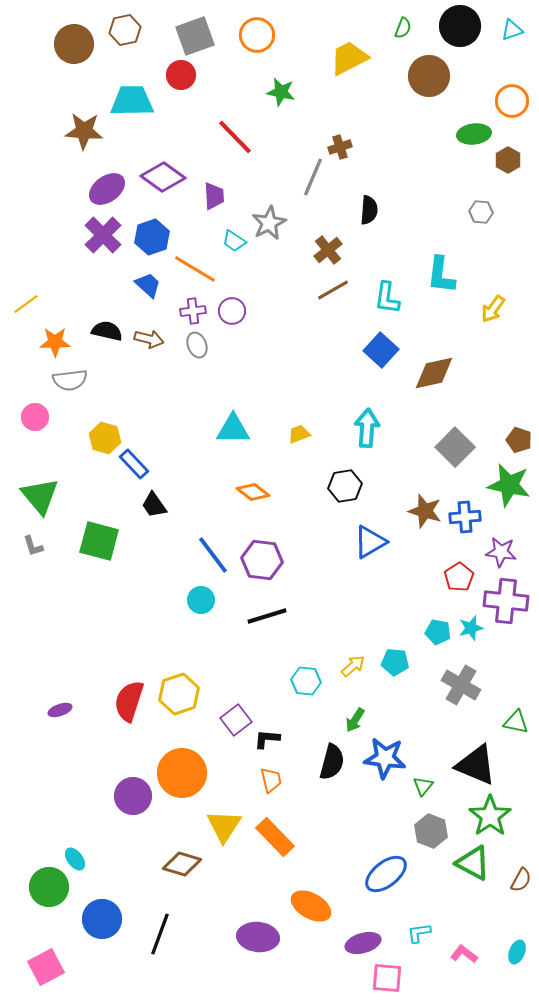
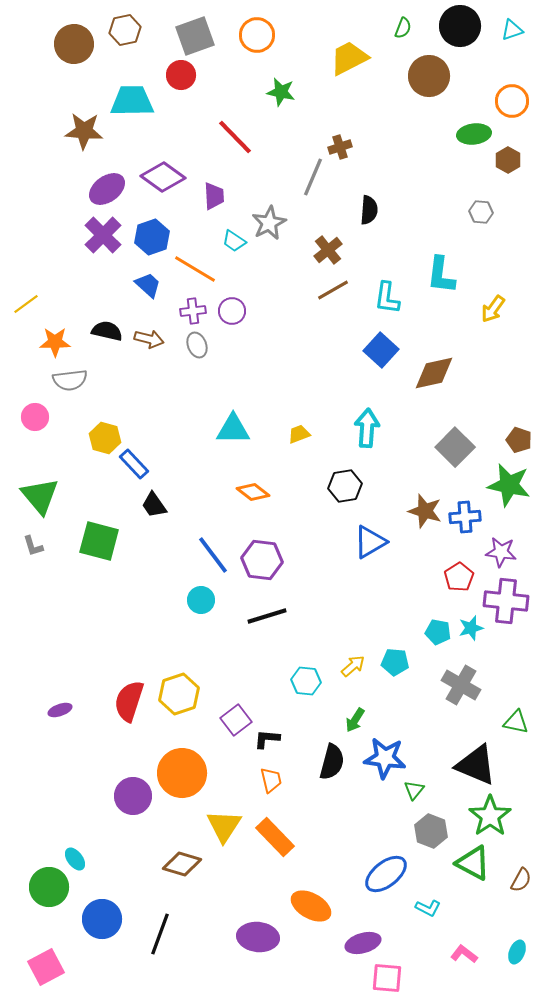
green triangle at (423, 786): moved 9 px left, 4 px down
cyan L-shape at (419, 933): moved 9 px right, 25 px up; rotated 145 degrees counterclockwise
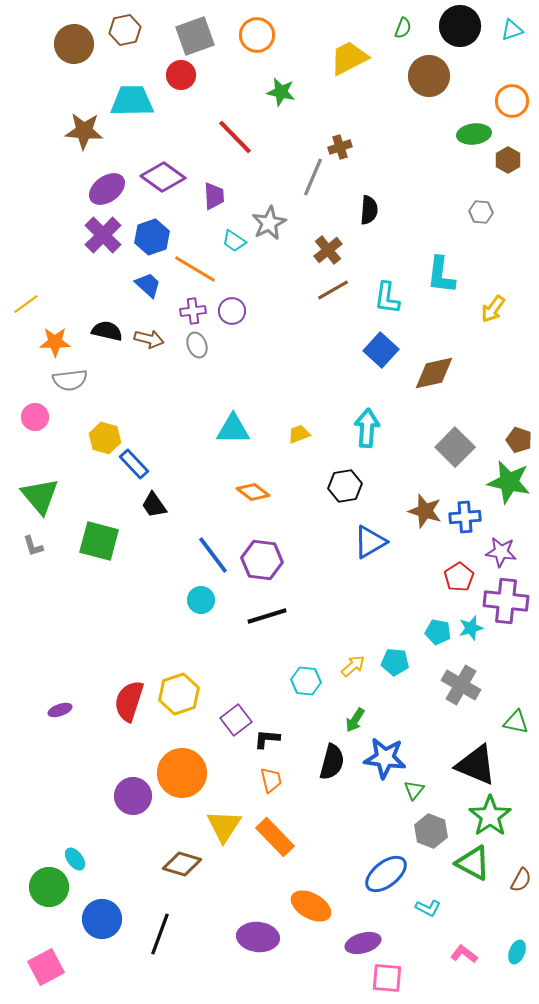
green star at (509, 485): moved 3 px up
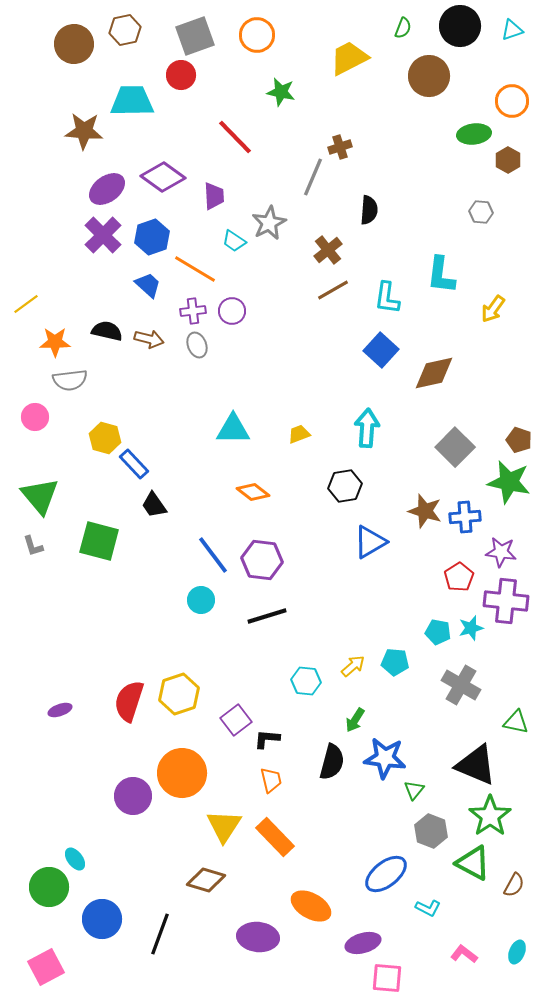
brown diamond at (182, 864): moved 24 px right, 16 px down
brown semicircle at (521, 880): moved 7 px left, 5 px down
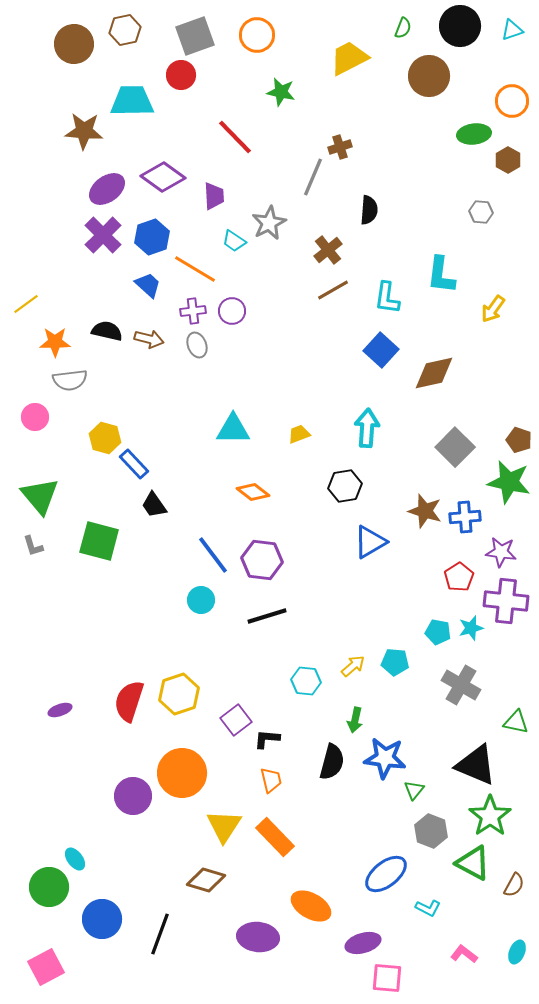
green arrow at (355, 720): rotated 20 degrees counterclockwise
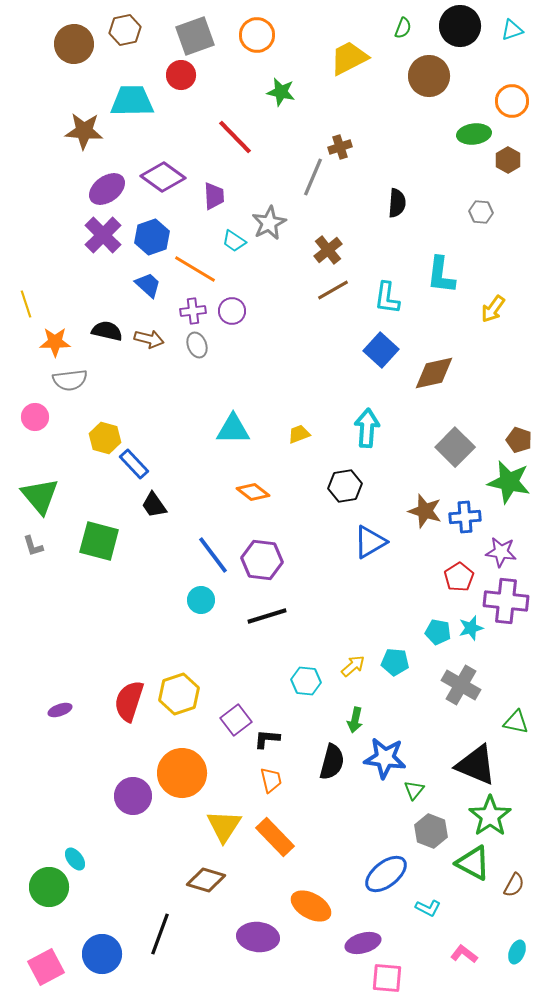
black semicircle at (369, 210): moved 28 px right, 7 px up
yellow line at (26, 304): rotated 72 degrees counterclockwise
blue circle at (102, 919): moved 35 px down
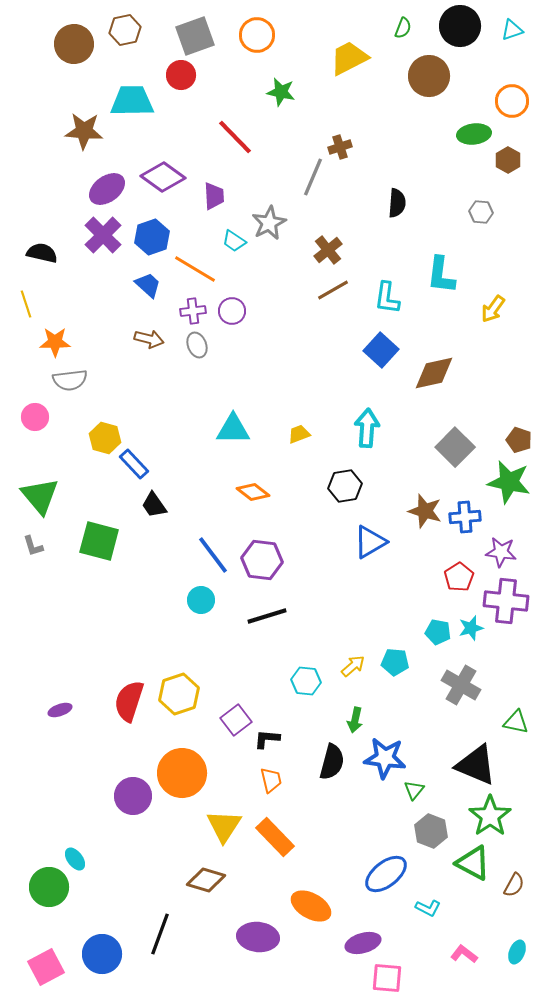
black semicircle at (107, 331): moved 65 px left, 78 px up
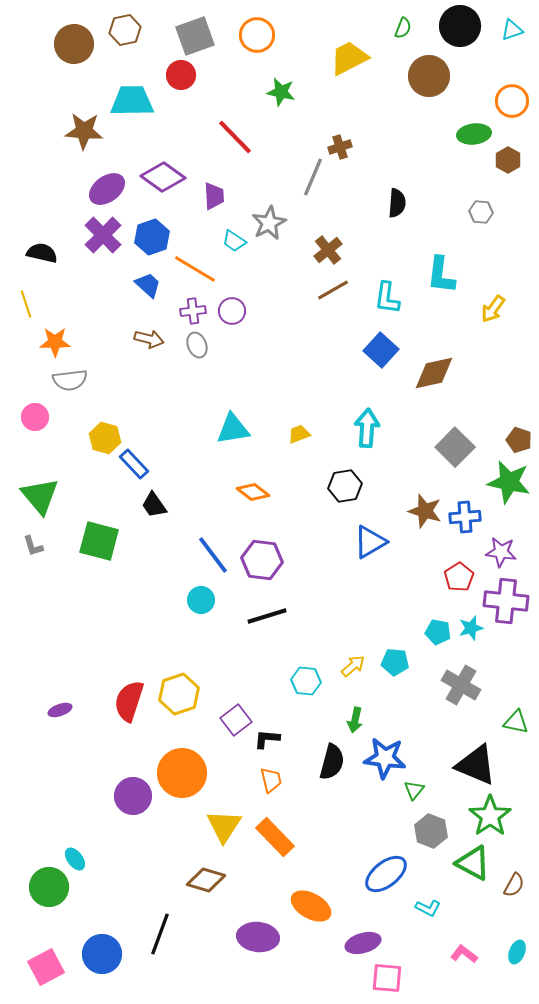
cyan triangle at (233, 429): rotated 9 degrees counterclockwise
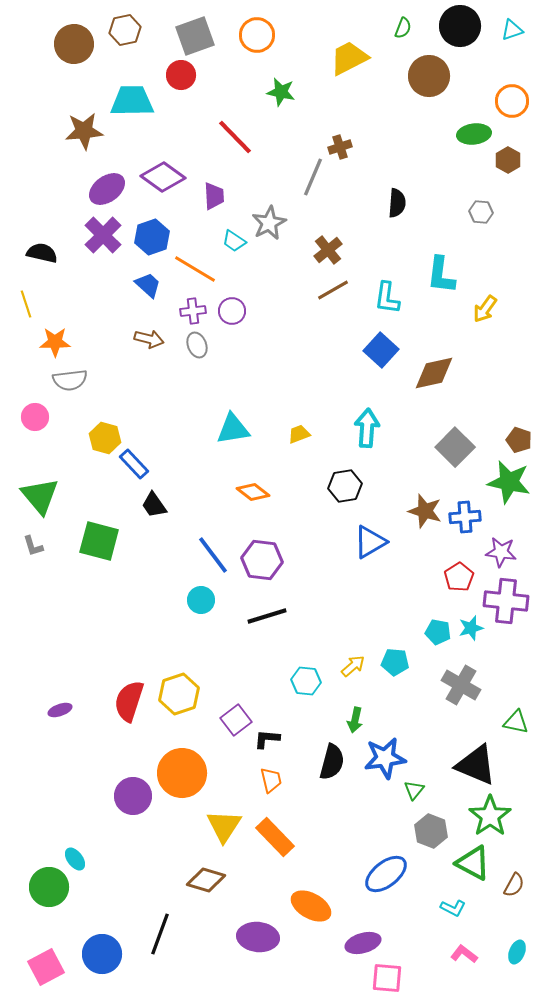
brown star at (84, 131): rotated 9 degrees counterclockwise
yellow arrow at (493, 309): moved 8 px left
blue star at (385, 758): rotated 15 degrees counterclockwise
cyan L-shape at (428, 908): moved 25 px right
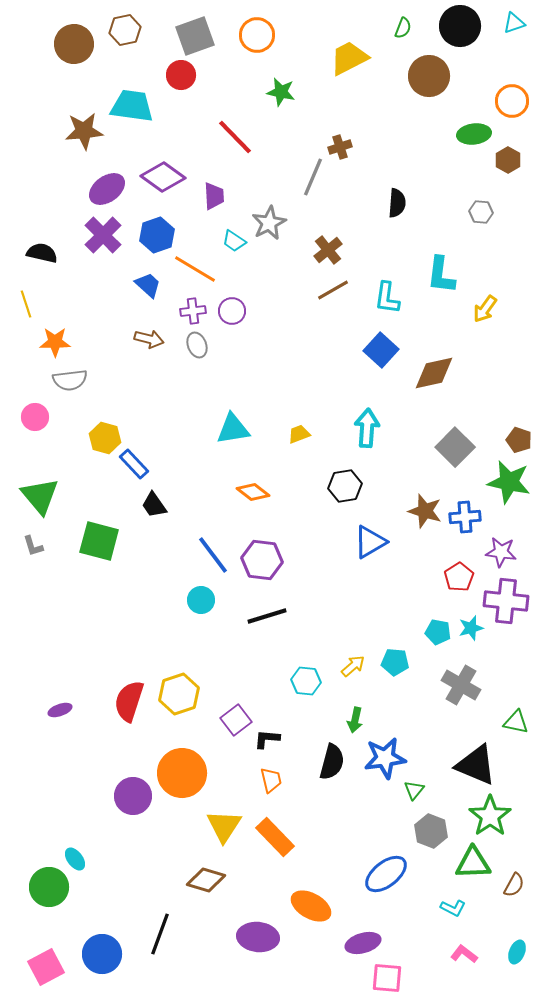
cyan triangle at (512, 30): moved 2 px right, 7 px up
cyan trapezoid at (132, 101): moved 5 px down; rotated 9 degrees clockwise
blue hexagon at (152, 237): moved 5 px right, 2 px up
green triangle at (473, 863): rotated 30 degrees counterclockwise
